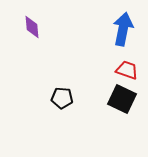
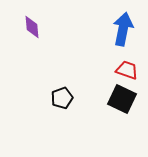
black pentagon: rotated 25 degrees counterclockwise
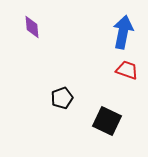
blue arrow: moved 3 px down
black square: moved 15 px left, 22 px down
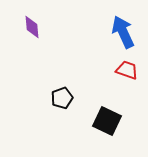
blue arrow: rotated 36 degrees counterclockwise
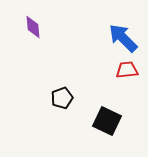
purple diamond: moved 1 px right
blue arrow: moved 6 px down; rotated 20 degrees counterclockwise
red trapezoid: rotated 25 degrees counterclockwise
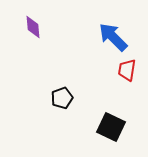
blue arrow: moved 10 px left, 1 px up
red trapezoid: rotated 75 degrees counterclockwise
black square: moved 4 px right, 6 px down
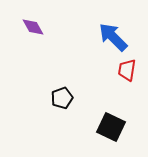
purple diamond: rotated 25 degrees counterclockwise
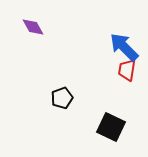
blue arrow: moved 11 px right, 10 px down
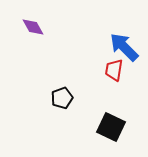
red trapezoid: moved 13 px left
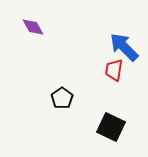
black pentagon: rotated 15 degrees counterclockwise
